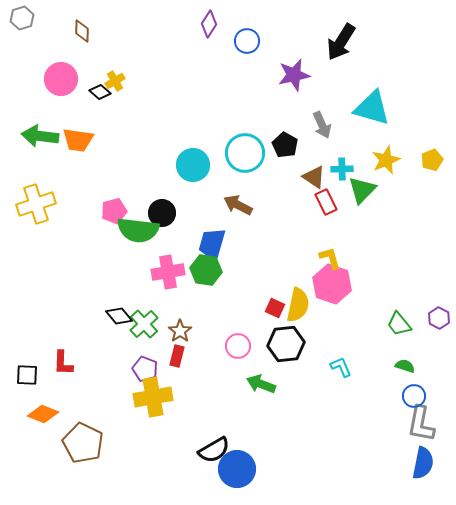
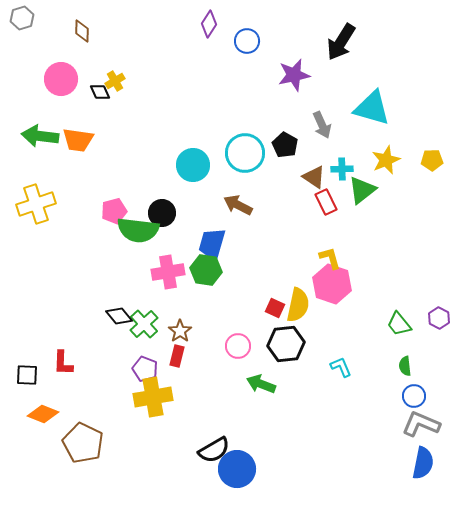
black diamond at (100, 92): rotated 25 degrees clockwise
yellow pentagon at (432, 160): rotated 20 degrees clockwise
green triangle at (362, 190): rotated 8 degrees clockwise
green semicircle at (405, 366): rotated 114 degrees counterclockwise
gray L-shape at (421, 424): rotated 102 degrees clockwise
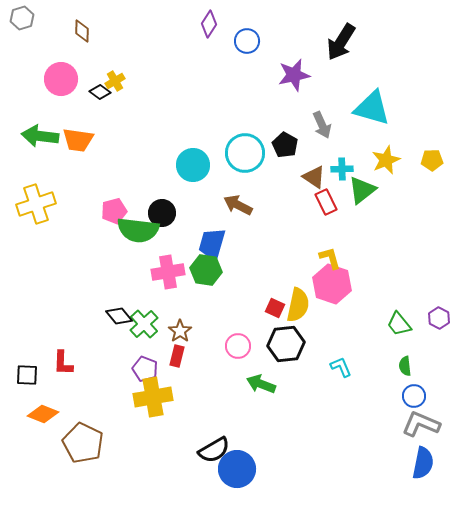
black diamond at (100, 92): rotated 30 degrees counterclockwise
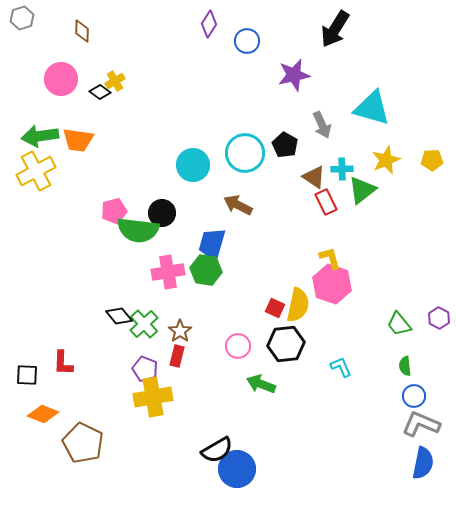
black arrow at (341, 42): moved 6 px left, 13 px up
green arrow at (40, 136): rotated 15 degrees counterclockwise
yellow cross at (36, 204): moved 33 px up; rotated 9 degrees counterclockwise
black semicircle at (214, 450): moved 3 px right
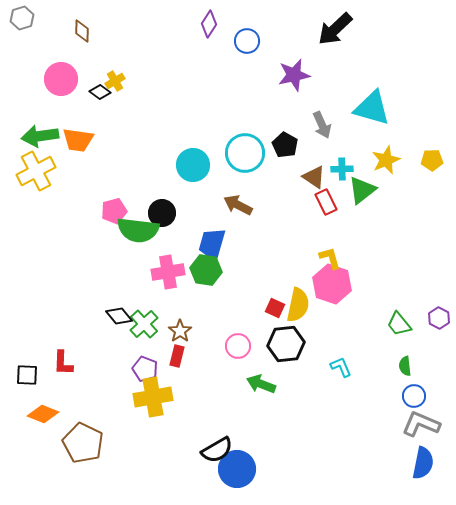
black arrow at (335, 29): rotated 15 degrees clockwise
